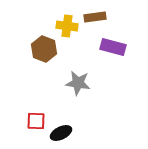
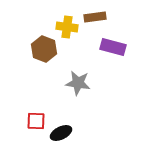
yellow cross: moved 1 px down
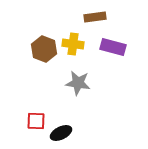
yellow cross: moved 6 px right, 17 px down
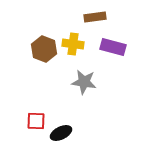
gray star: moved 6 px right, 1 px up
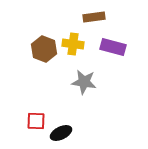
brown rectangle: moved 1 px left
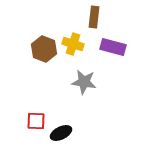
brown rectangle: rotated 75 degrees counterclockwise
yellow cross: rotated 10 degrees clockwise
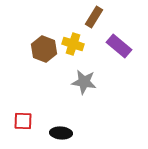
brown rectangle: rotated 25 degrees clockwise
purple rectangle: moved 6 px right, 1 px up; rotated 25 degrees clockwise
red square: moved 13 px left
black ellipse: rotated 30 degrees clockwise
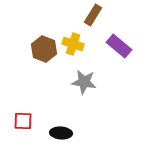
brown rectangle: moved 1 px left, 2 px up
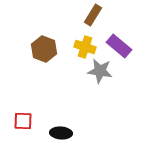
yellow cross: moved 12 px right, 3 px down
gray star: moved 16 px right, 11 px up
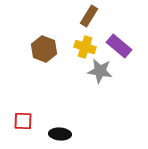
brown rectangle: moved 4 px left, 1 px down
black ellipse: moved 1 px left, 1 px down
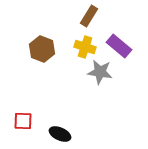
brown hexagon: moved 2 px left
gray star: moved 1 px down
black ellipse: rotated 20 degrees clockwise
